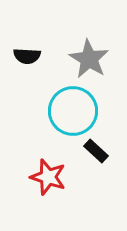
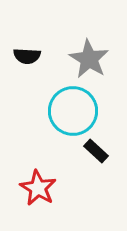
red star: moved 10 px left, 11 px down; rotated 12 degrees clockwise
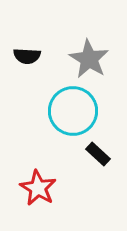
black rectangle: moved 2 px right, 3 px down
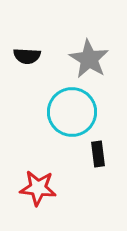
cyan circle: moved 1 px left, 1 px down
black rectangle: rotated 40 degrees clockwise
red star: rotated 24 degrees counterclockwise
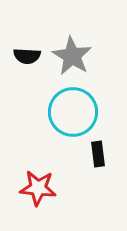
gray star: moved 17 px left, 3 px up
cyan circle: moved 1 px right
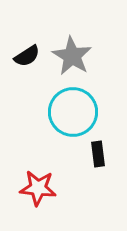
black semicircle: rotated 36 degrees counterclockwise
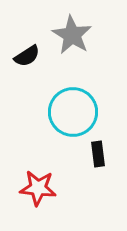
gray star: moved 21 px up
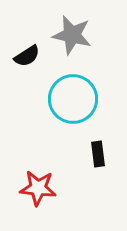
gray star: rotated 18 degrees counterclockwise
cyan circle: moved 13 px up
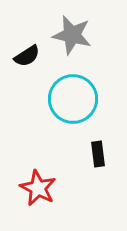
red star: rotated 21 degrees clockwise
